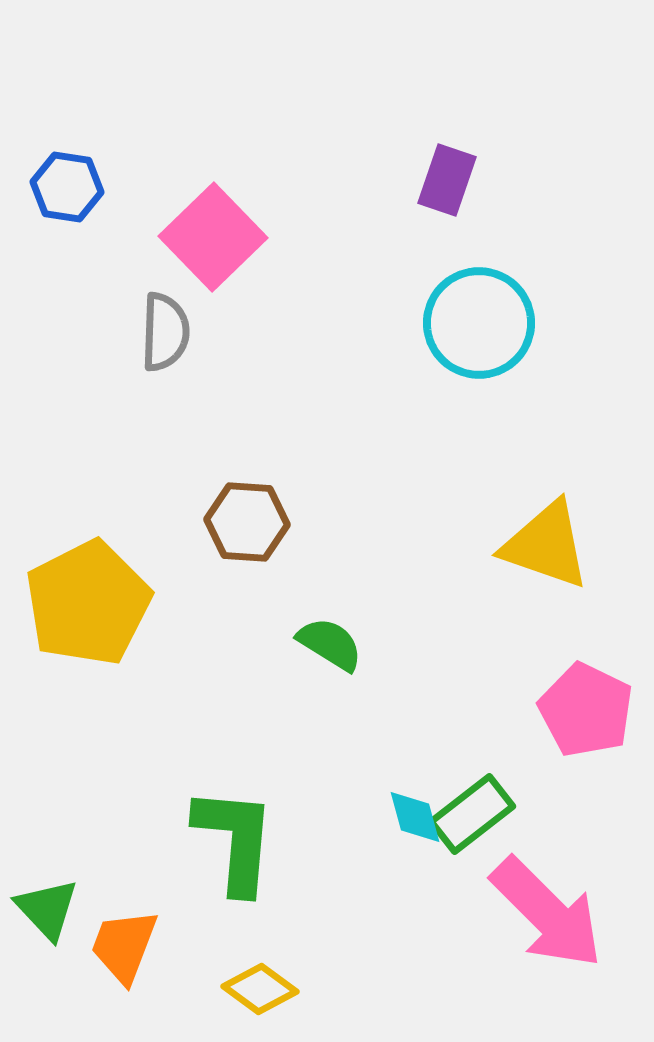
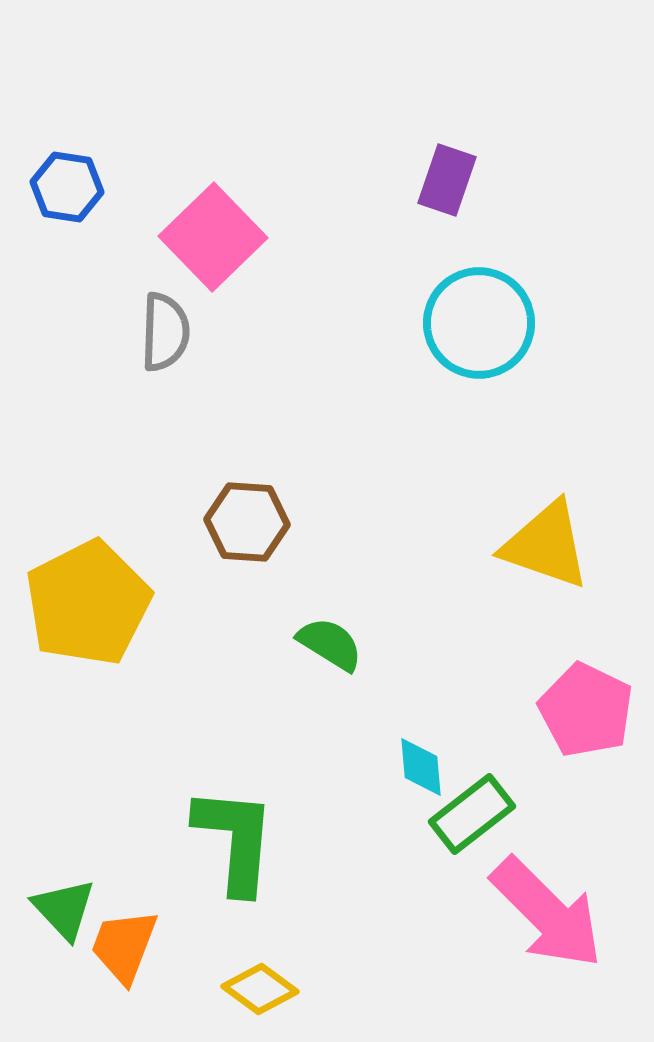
cyan diamond: moved 6 px right, 50 px up; rotated 10 degrees clockwise
green triangle: moved 17 px right
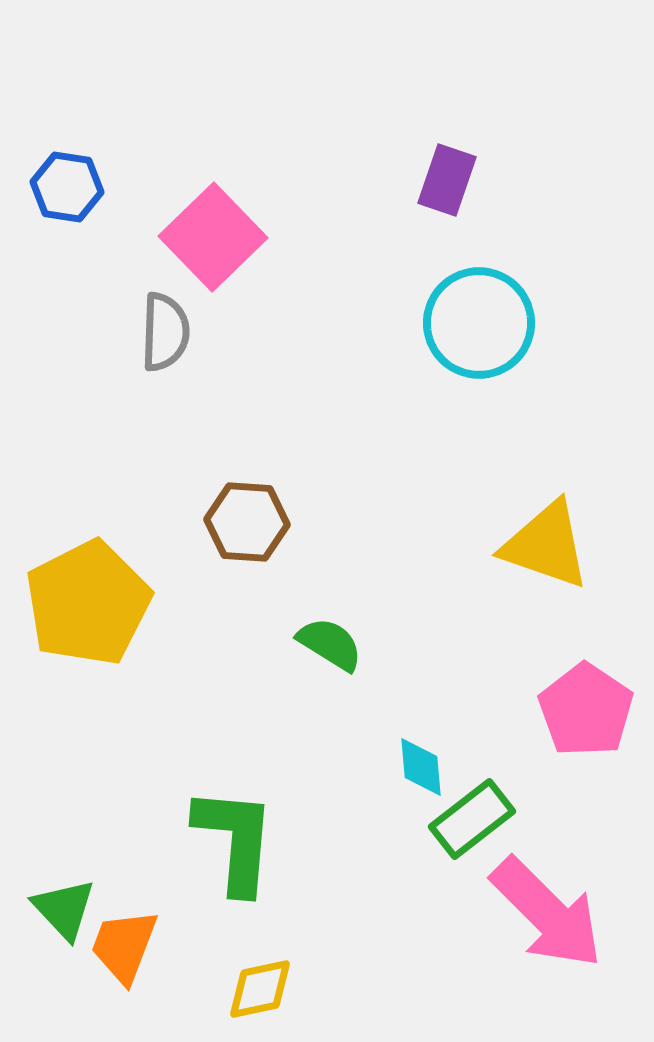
pink pentagon: rotated 8 degrees clockwise
green rectangle: moved 5 px down
yellow diamond: rotated 48 degrees counterclockwise
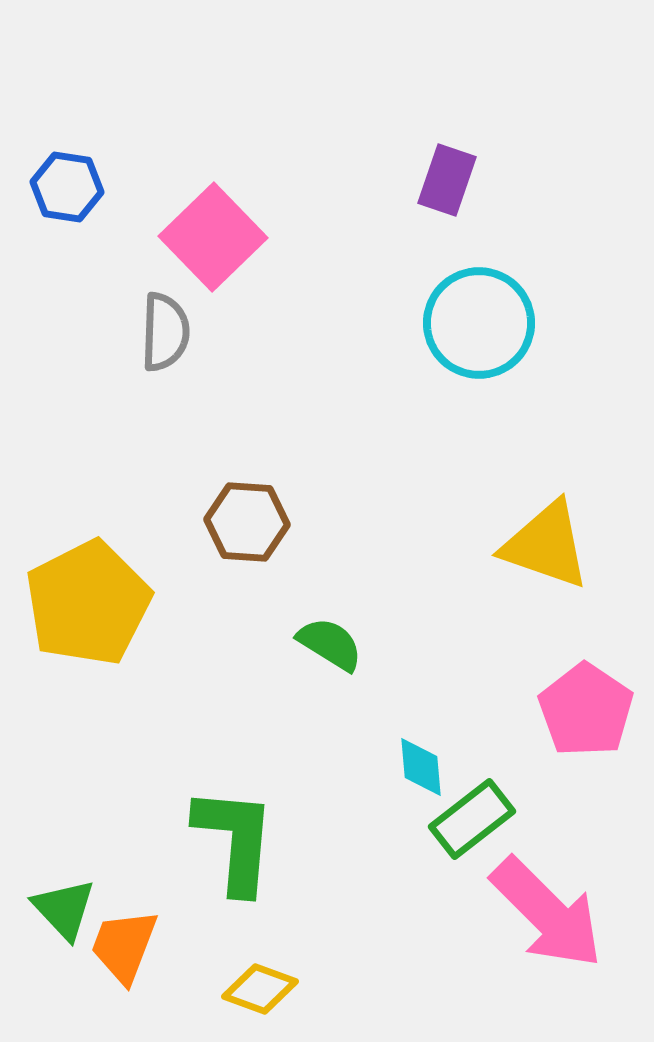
yellow diamond: rotated 32 degrees clockwise
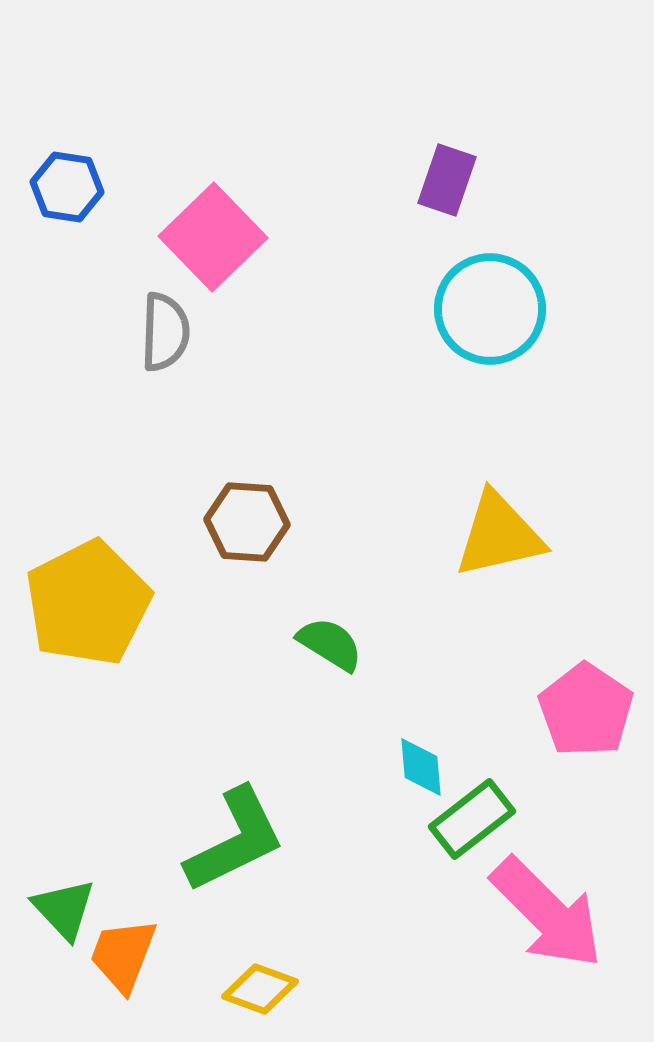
cyan circle: moved 11 px right, 14 px up
yellow triangle: moved 47 px left, 10 px up; rotated 32 degrees counterclockwise
green L-shape: rotated 59 degrees clockwise
orange trapezoid: moved 1 px left, 9 px down
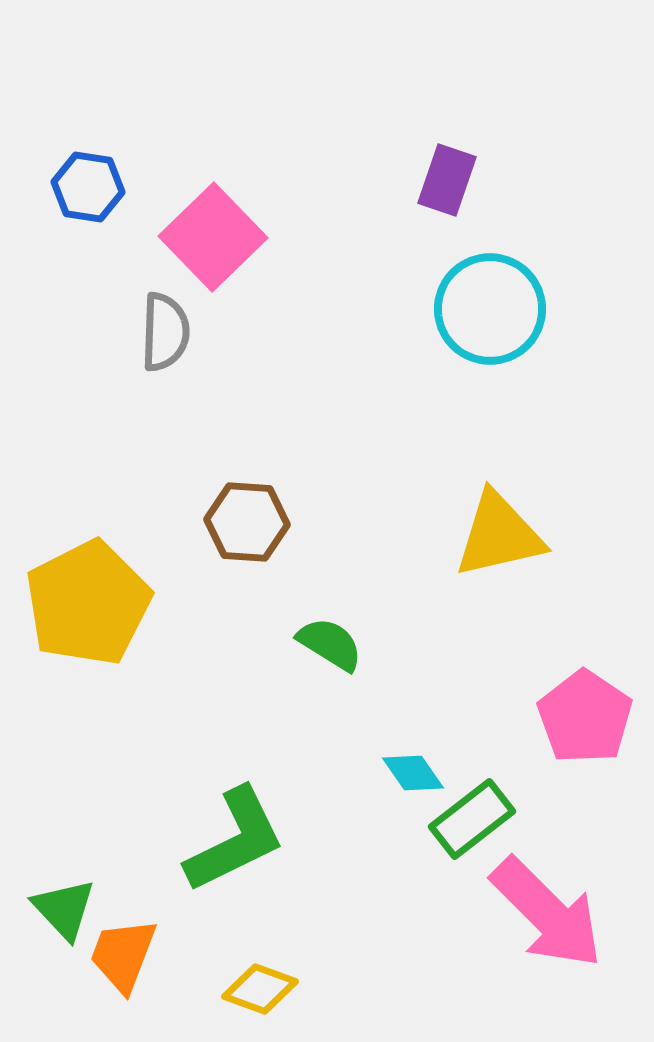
blue hexagon: moved 21 px right
pink pentagon: moved 1 px left, 7 px down
cyan diamond: moved 8 px left, 6 px down; rotated 30 degrees counterclockwise
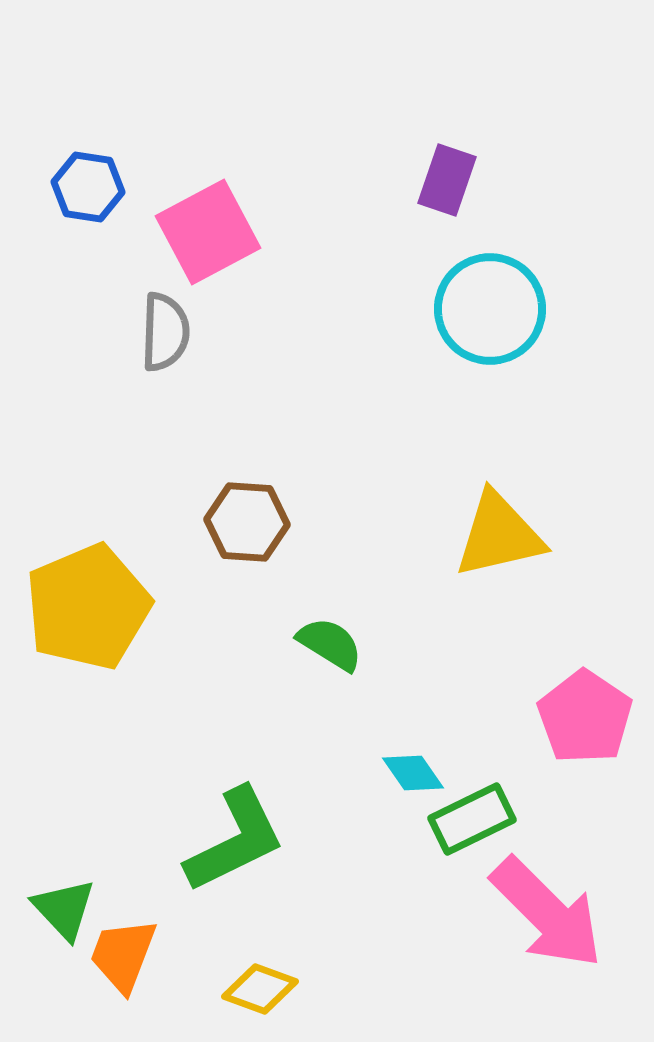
pink square: moved 5 px left, 5 px up; rotated 16 degrees clockwise
yellow pentagon: moved 4 px down; rotated 4 degrees clockwise
green rectangle: rotated 12 degrees clockwise
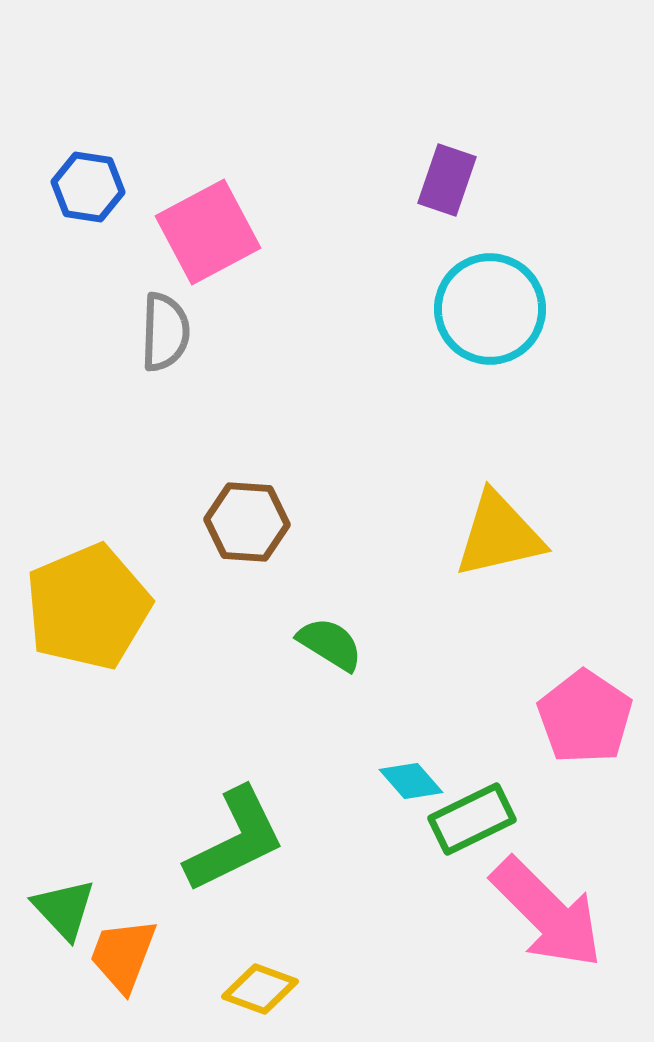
cyan diamond: moved 2 px left, 8 px down; rotated 6 degrees counterclockwise
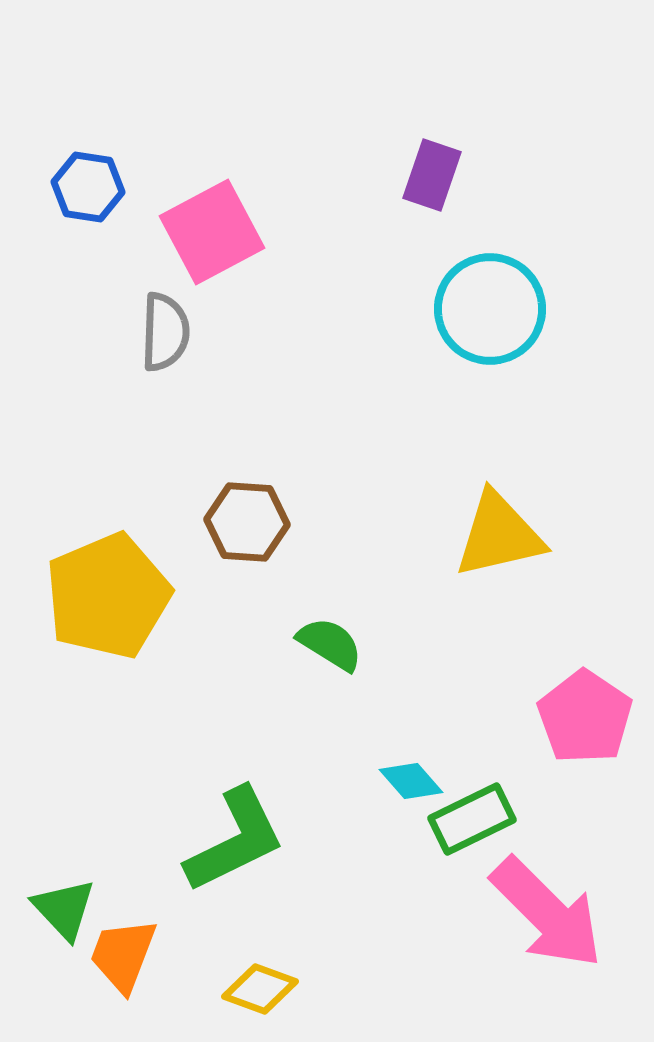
purple rectangle: moved 15 px left, 5 px up
pink square: moved 4 px right
yellow pentagon: moved 20 px right, 11 px up
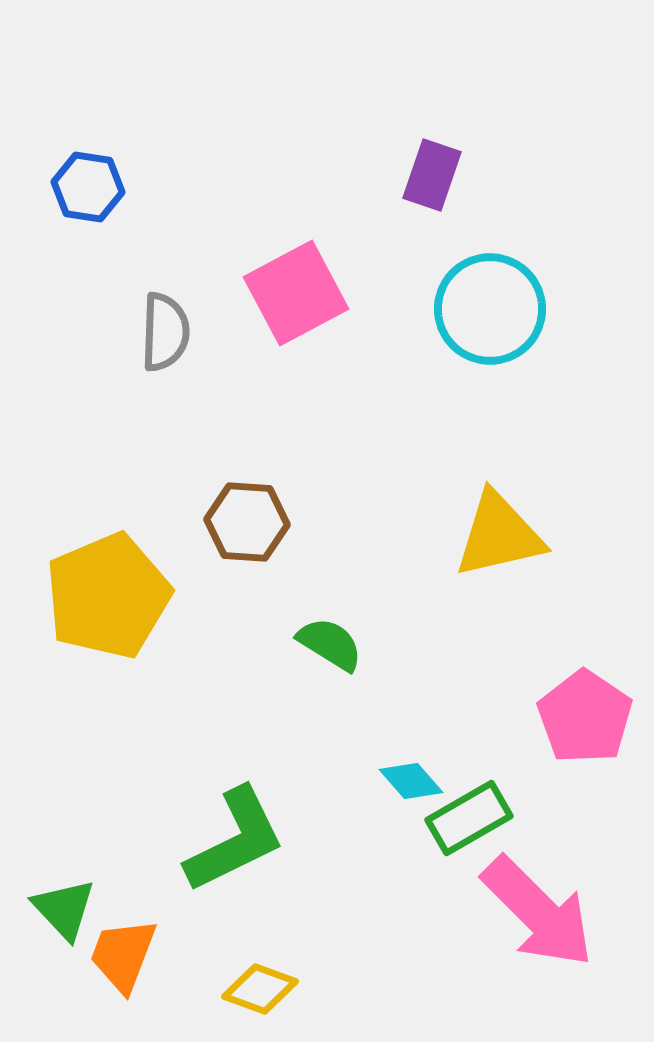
pink square: moved 84 px right, 61 px down
green rectangle: moved 3 px left, 1 px up; rotated 4 degrees counterclockwise
pink arrow: moved 9 px left, 1 px up
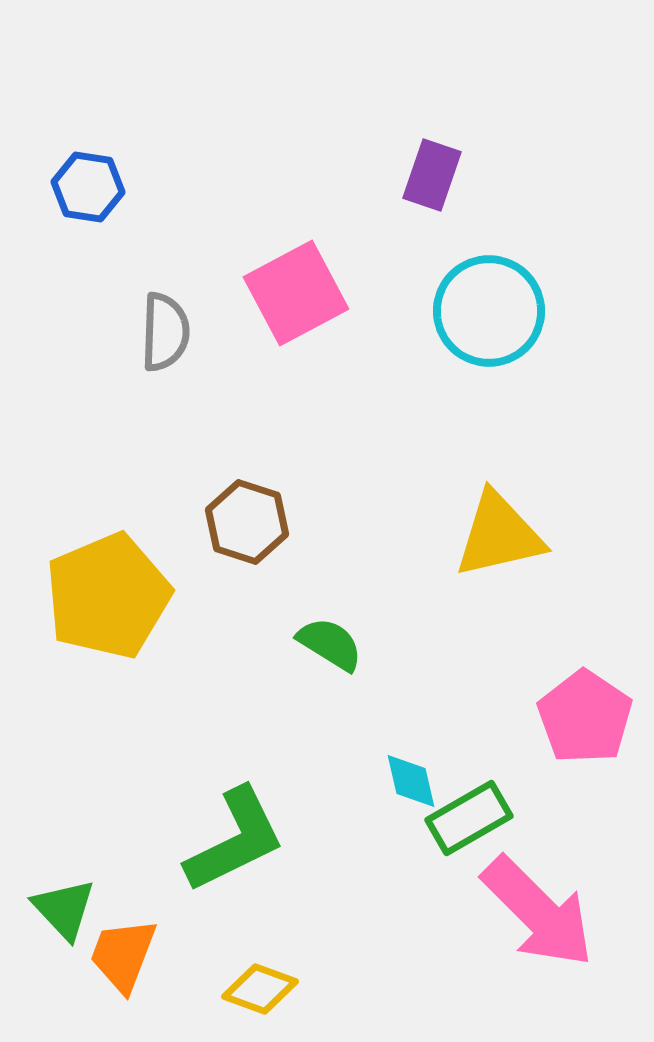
cyan circle: moved 1 px left, 2 px down
brown hexagon: rotated 14 degrees clockwise
cyan diamond: rotated 28 degrees clockwise
